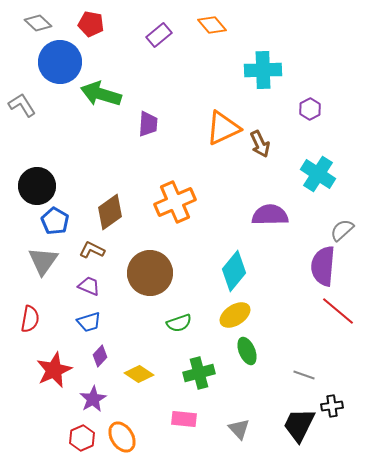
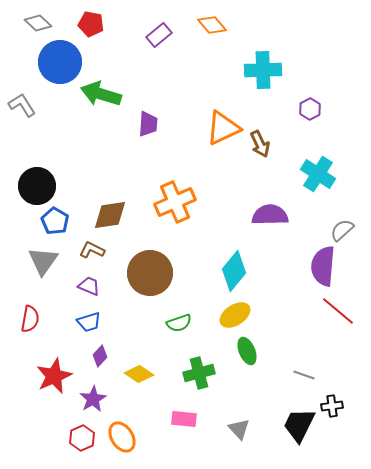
brown diamond at (110, 212): moved 3 px down; rotated 27 degrees clockwise
red star at (54, 370): moved 6 px down
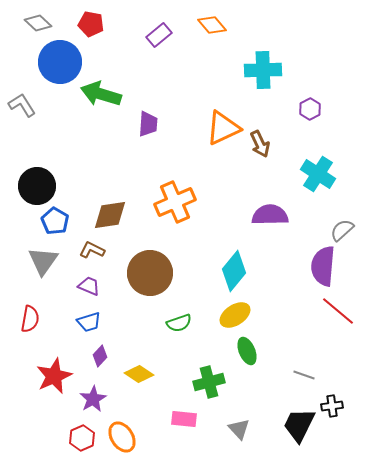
green cross at (199, 373): moved 10 px right, 9 px down
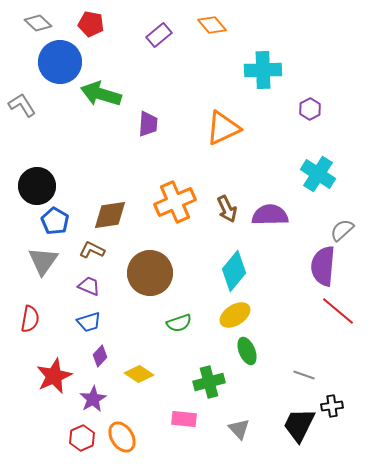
brown arrow at (260, 144): moved 33 px left, 65 px down
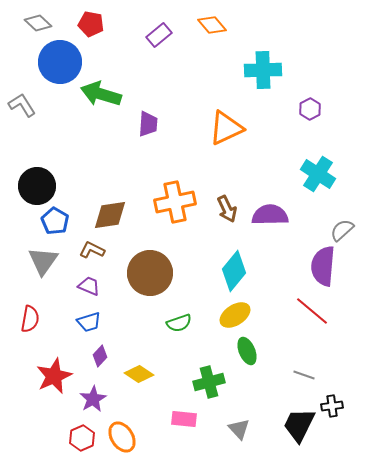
orange triangle at (223, 128): moved 3 px right
orange cross at (175, 202): rotated 12 degrees clockwise
red line at (338, 311): moved 26 px left
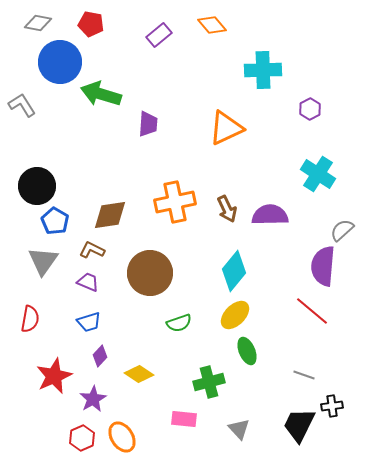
gray diamond at (38, 23): rotated 32 degrees counterclockwise
purple trapezoid at (89, 286): moved 1 px left, 4 px up
yellow ellipse at (235, 315): rotated 12 degrees counterclockwise
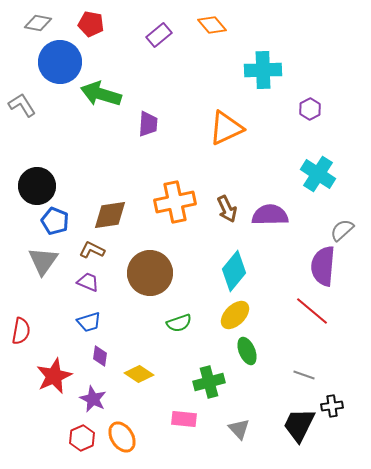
blue pentagon at (55, 221): rotated 8 degrees counterclockwise
red semicircle at (30, 319): moved 9 px left, 12 px down
purple diamond at (100, 356): rotated 35 degrees counterclockwise
purple star at (93, 399): rotated 16 degrees counterclockwise
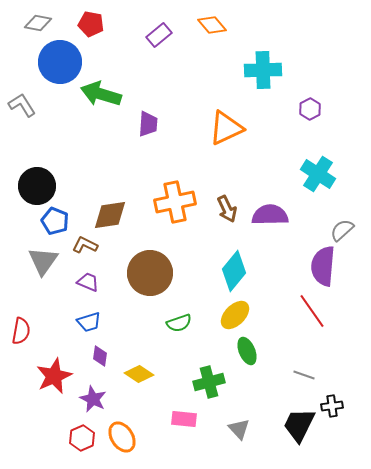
brown L-shape at (92, 250): moved 7 px left, 5 px up
red line at (312, 311): rotated 15 degrees clockwise
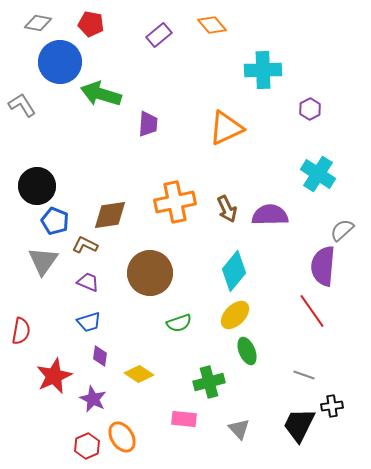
red hexagon at (82, 438): moved 5 px right, 8 px down
